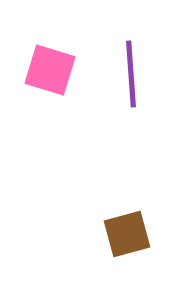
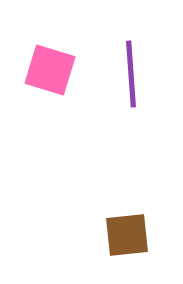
brown square: moved 1 px down; rotated 9 degrees clockwise
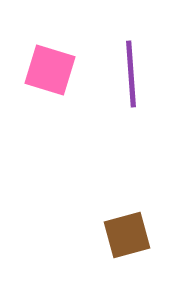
brown square: rotated 9 degrees counterclockwise
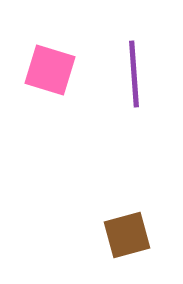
purple line: moved 3 px right
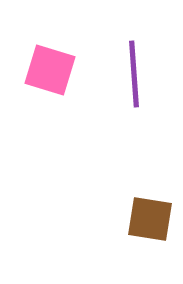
brown square: moved 23 px right, 16 px up; rotated 24 degrees clockwise
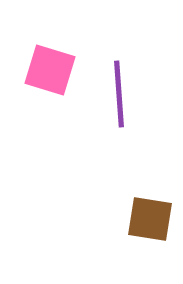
purple line: moved 15 px left, 20 px down
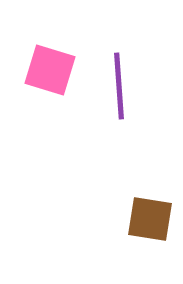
purple line: moved 8 px up
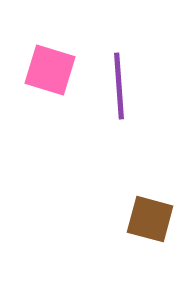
brown square: rotated 6 degrees clockwise
